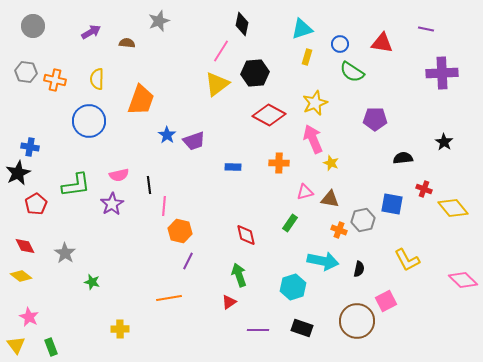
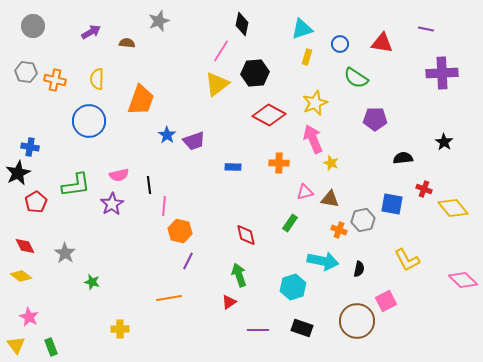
green semicircle at (352, 72): moved 4 px right, 6 px down
red pentagon at (36, 204): moved 2 px up
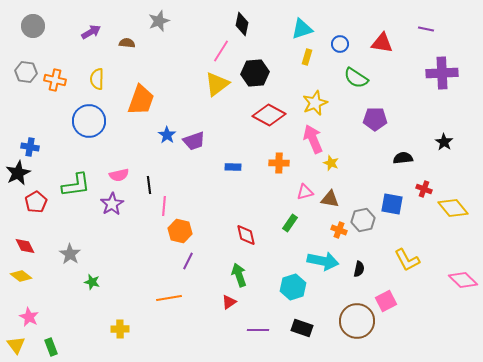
gray star at (65, 253): moved 5 px right, 1 px down
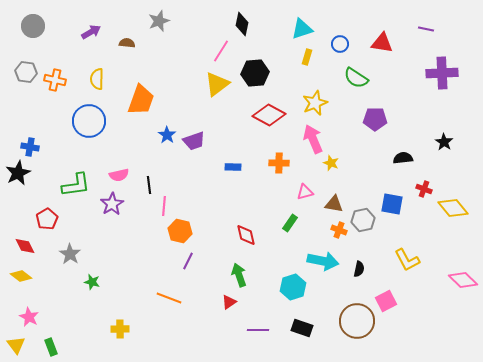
brown triangle at (330, 199): moved 4 px right, 5 px down
red pentagon at (36, 202): moved 11 px right, 17 px down
orange line at (169, 298): rotated 30 degrees clockwise
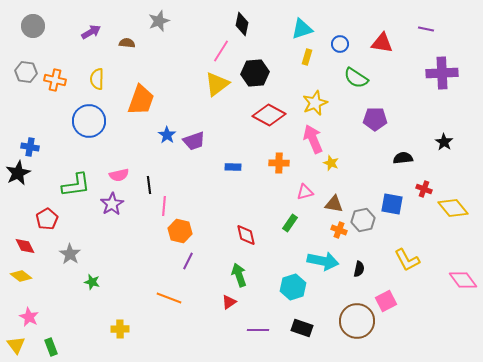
pink diamond at (463, 280): rotated 8 degrees clockwise
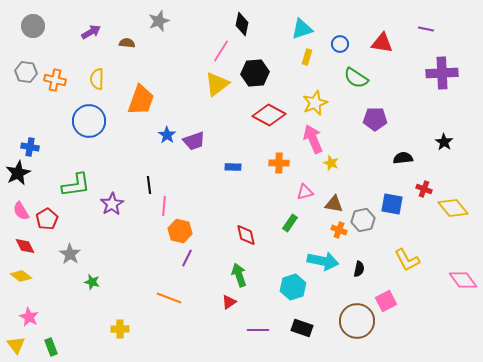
pink semicircle at (119, 175): moved 98 px left, 36 px down; rotated 72 degrees clockwise
purple line at (188, 261): moved 1 px left, 3 px up
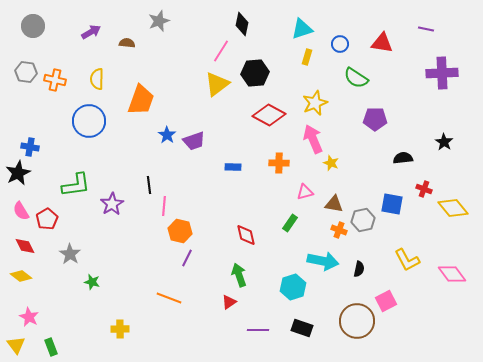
pink diamond at (463, 280): moved 11 px left, 6 px up
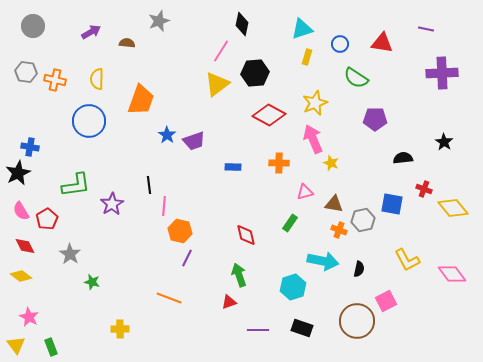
red triangle at (229, 302): rotated 14 degrees clockwise
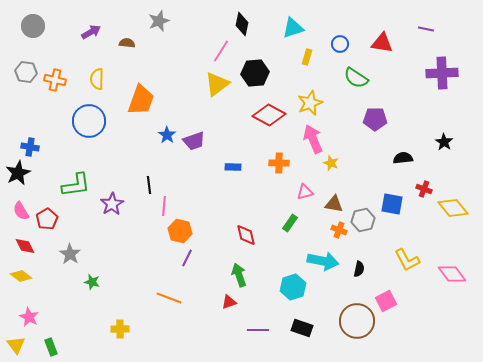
cyan triangle at (302, 29): moved 9 px left, 1 px up
yellow star at (315, 103): moved 5 px left
